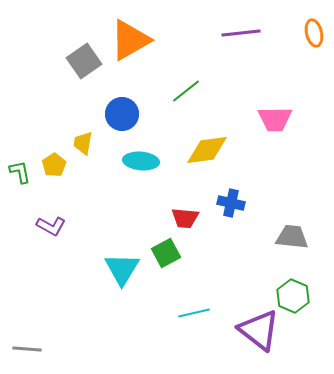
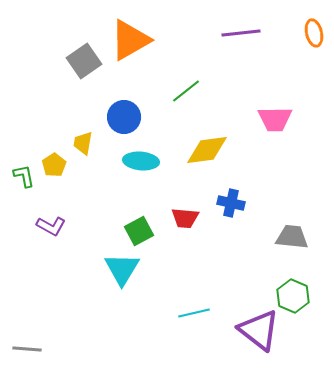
blue circle: moved 2 px right, 3 px down
green L-shape: moved 4 px right, 4 px down
green square: moved 27 px left, 22 px up
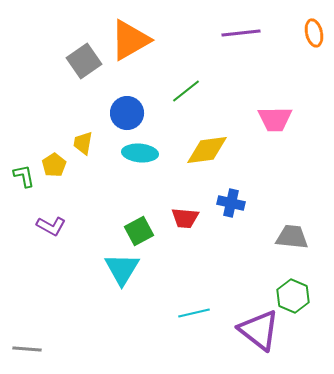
blue circle: moved 3 px right, 4 px up
cyan ellipse: moved 1 px left, 8 px up
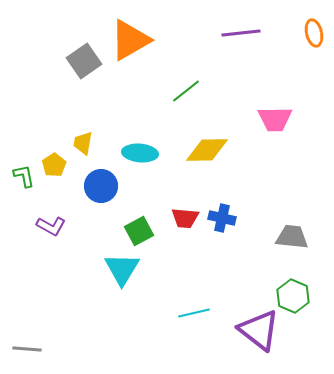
blue circle: moved 26 px left, 73 px down
yellow diamond: rotated 6 degrees clockwise
blue cross: moved 9 px left, 15 px down
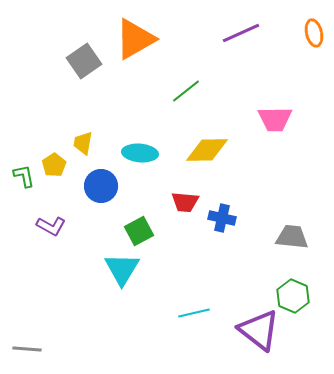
purple line: rotated 18 degrees counterclockwise
orange triangle: moved 5 px right, 1 px up
red trapezoid: moved 16 px up
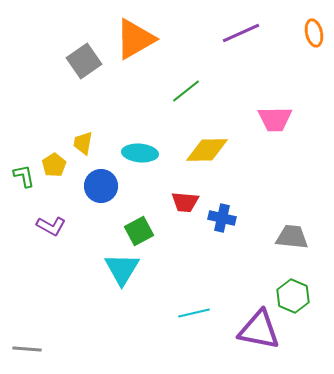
purple triangle: rotated 27 degrees counterclockwise
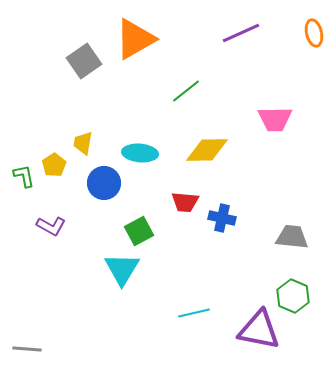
blue circle: moved 3 px right, 3 px up
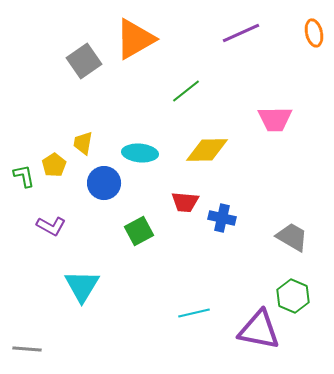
gray trapezoid: rotated 24 degrees clockwise
cyan triangle: moved 40 px left, 17 px down
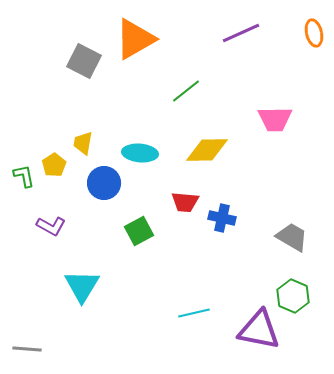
gray square: rotated 28 degrees counterclockwise
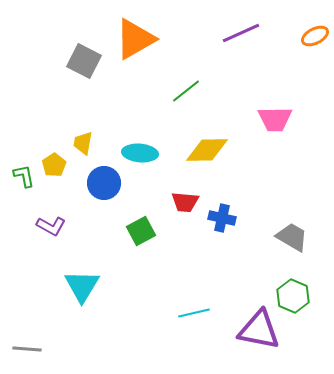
orange ellipse: moved 1 px right, 3 px down; rotated 76 degrees clockwise
green square: moved 2 px right
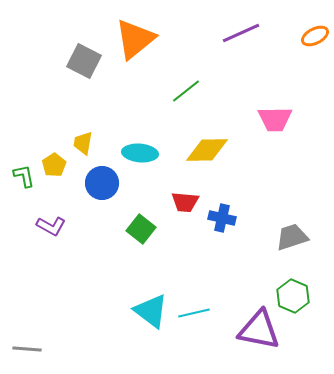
orange triangle: rotated 9 degrees counterclockwise
blue circle: moved 2 px left
green square: moved 2 px up; rotated 24 degrees counterclockwise
gray trapezoid: rotated 48 degrees counterclockwise
cyan triangle: moved 69 px right, 25 px down; rotated 24 degrees counterclockwise
